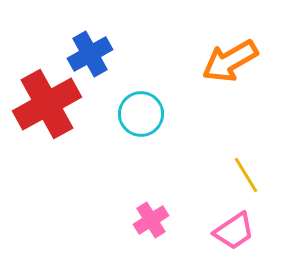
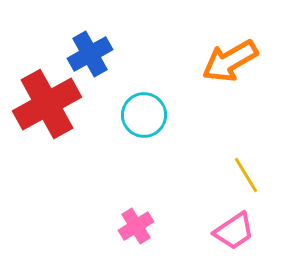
cyan circle: moved 3 px right, 1 px down
pink cross: moved 15 px left, 6 px down
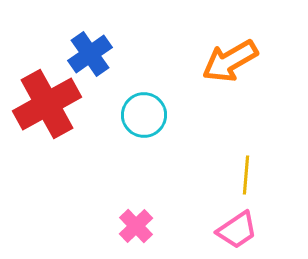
blue cross: rotated 6 degrees counterclockwise
yellow line: rotated 36 degrees clockwise
pink cross: rotated 12 degrees counterclockwise
pink trapezoid: moved 3 px right, 1 px up
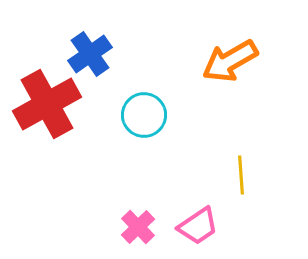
yellow line: moved 5 px left; rotated 9 degrees counterclockwise
pink cross: moved 2 px right, 1 px down
pink trapezoid: moved 39 px left, 4 px up
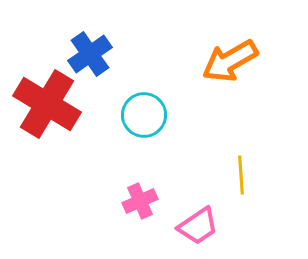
red cross: rotated 30 degrees counterclockwise
pink cross: moved 2 px right, 26 px up; rotated 20 degrees clockwise
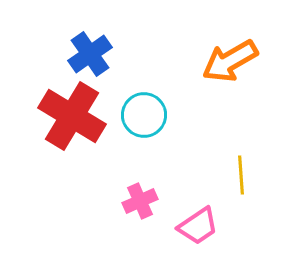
red cross: moved 25 px right, 12 px down
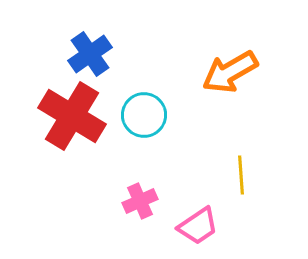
orange arrow: moved 11 px down
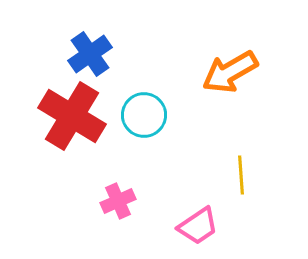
pink cross: moved 22 px left
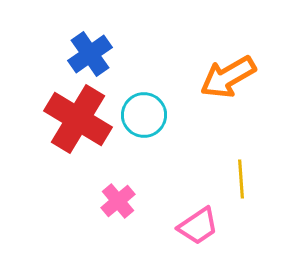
orange arrow: moved 2 px left, 5 px down
red cross: moved 6 px right, 3 px down
yellow line: moved 4 px down
pink cross: rotated 16 degrees counterclockwise
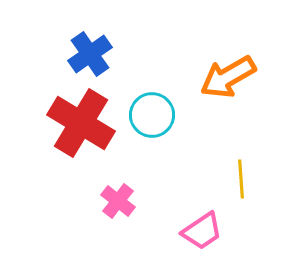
cyan circle: moved 8 px right
red cross: moved 3 px right, 4 px down
pink cross: rotated 12 degrees counterclockwise
pink trapezoid: moved 4 px right, 5 px down
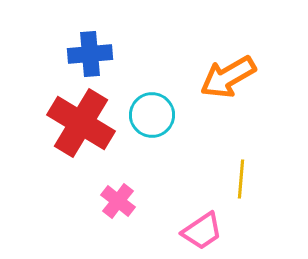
blue cross: rotated 30 degrees clockwise
yellow line: rotated 9 degrees clockwise
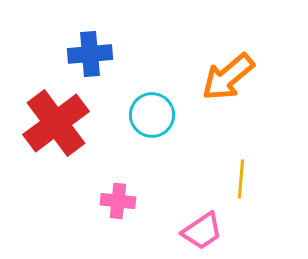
orange arrow: rotated 10 degrees counterclockwise
red cross: moved 25 px left; rotated 22 degrees clockwise
pink cross: rotated 32 degrees counterclockwise
